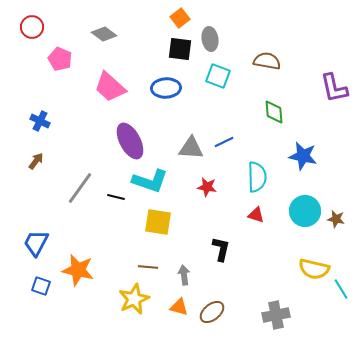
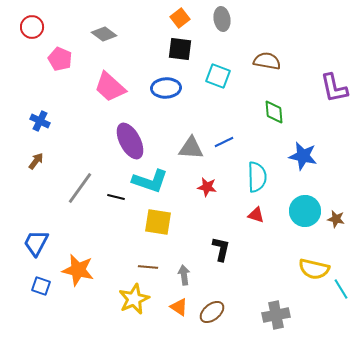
gray ellipse: moved 12 px right, 20 px up
orange triangle: rotated 18 degrees clockwise
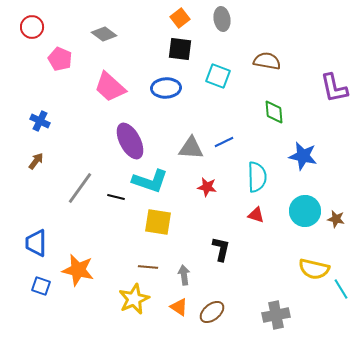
blue trapezoid: rotated 28 degrees counterclockwise
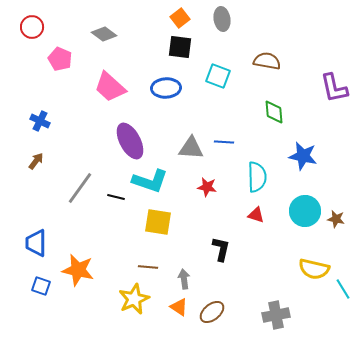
black square: moved 2 px up
blue line: rotated 30 degrees clockwise
gray arrow: moved 4 px down
cyan line: moved 2 px right
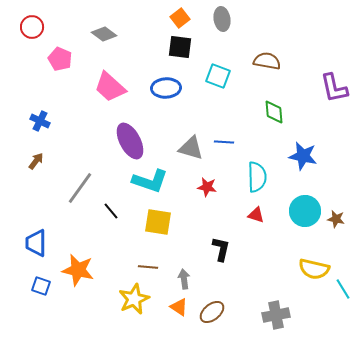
gray triangle: rotated 12 degrees clockwise
black line: moved 5 px left, 14 px down; rotated 36 degrees clockwise
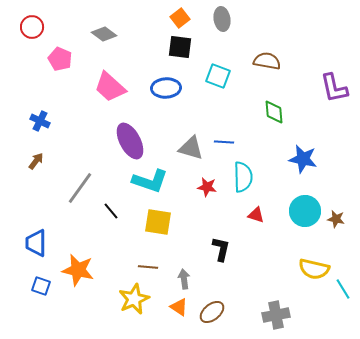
blue star: moved 3 px down
cyan semicircle: moved 14 px left
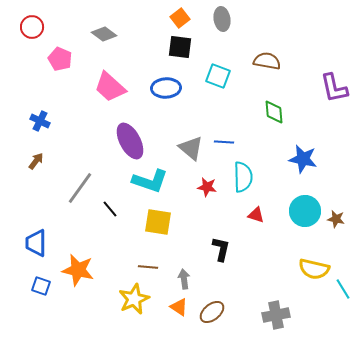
gray triangle: rotated 24 degrees clockwise
black line: moved 1 px left, 2 px up
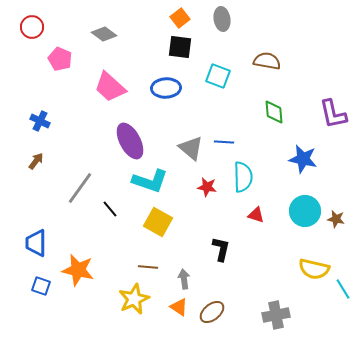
purple L-shape: moved 1 px left, 26 px down
yellow square: rotated 20 degrees clockwise
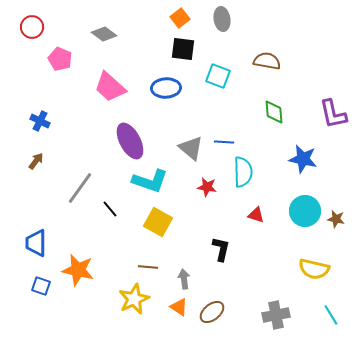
black square: moved 3 px right, 2 px down
cyan semicircle: moved 5 px up
cyan line: moved 12 px left, 26 px down
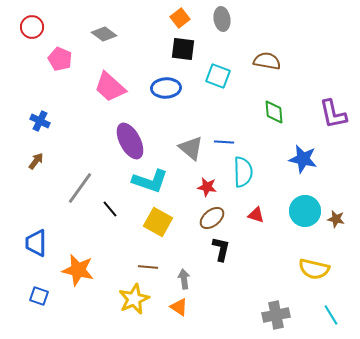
blue square: moved 2 px left, 10 px down
brown ellipse: moved 94 px up
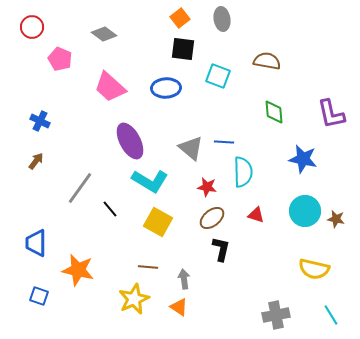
purple L-shape: moved 2 px left
cyan L-shape: rotated 12 degrees clockwise
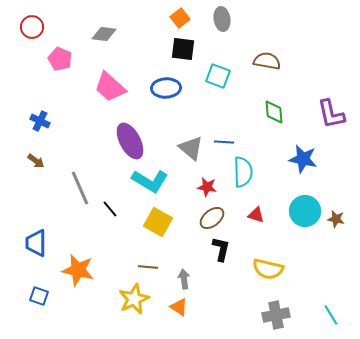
gray diamond: rotated 30 degrees counterclockwise
brown arrow: rotated 90 degrees clockwise
gray line: rotated 60 degrees counterclockwise
yellow semicircle: moved 46 px left
